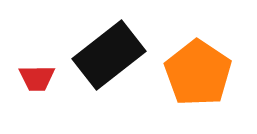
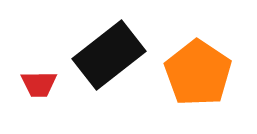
red trapezoid: moved 2 px right, 6 px down
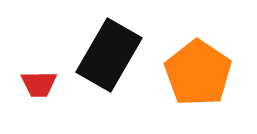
black rectangle: rotated 22 degrees counterclockwise
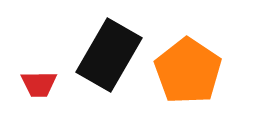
orange pentagon: moved 10 px left, 2 px up
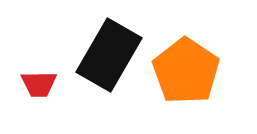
orange pentagon: moved 2 px left
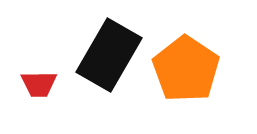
orange pentagon: moved 2 px up
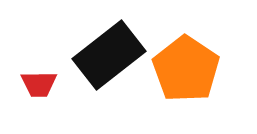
black rectangle: rotated 22 degrees clockwise
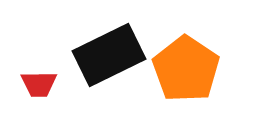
black rectangle: rotated 12 degrees clockwise
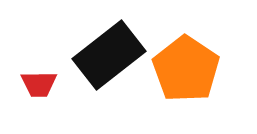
black rectangle: rotated 12 degrees counterclockwise
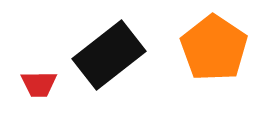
orange pentagon: moved 28 px right, 21 px up
